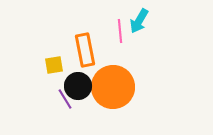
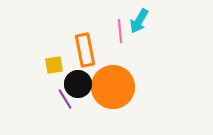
black circle: moved 2 px up
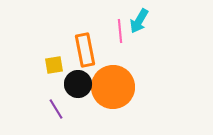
purple line: moved 9 px left, 10 px down
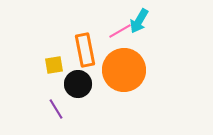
pink line: rotated 65 degrees clockwise
orange circle: moved 11 px right, 17 px up
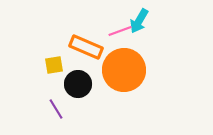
pink line: rotated 10 degrees clockwise
orange rectangle: moved 1 px right, 3 px up; rotated 56 degrees counterclockwise
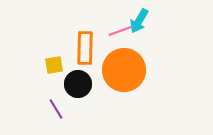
orange rectangle: moved 1 px left, 1 px down; rotated 68 degrees clockwise
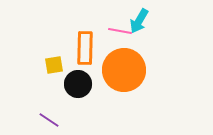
pink line: rotated 30 degrees clockwise
purple line: moved 7 px left, 11 px down; rotated 25 degrees counterclockwise
